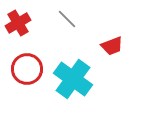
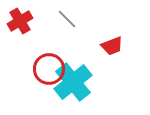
red cross: moved 2 px right, 2 px up
red circle: moved 22 px right
cyan cross: moved 3 px down; rotated 15 degrees clockwise
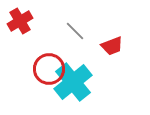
gray line: moved 8 px right, 12 px down
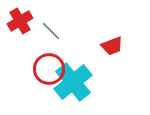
gray line: moved 24 px left
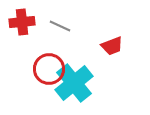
red cross: moved 2 px right, 1 px down; rotated 25 degrees clockwise
gray line: moved 9 px right, 5 px up; rotated 20 degrees counterclockwise
cyan cross: moved 1 px right, 1 px down
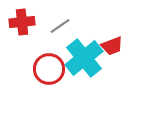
gray line: rotated 60 degrees counterclockwise
cyan cross: moved 10 px right, 25 px up
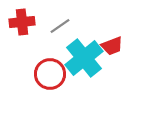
red circle: moved 1 px right, 5 px down
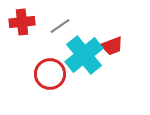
cyan cross: moved 3 px up
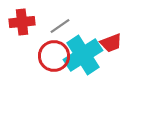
red trapezoid: moved 1 px left, 3 px up
cyan cross: moved 1 px left; rotated 6 degrees clockwise
red circle: moved 4 px right, 18 px up
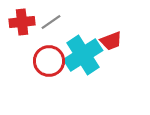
gray line: moved 9 px left, 4 px up
red trapezoid: moved 2 px up
red circle: moved 5 px left, 5 px down
